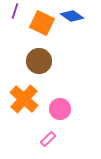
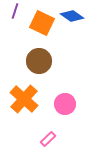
pink circle: moved 5 px right, 5 px up
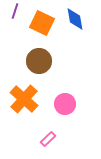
blue diamond: moved 3 px right, 3 px down; rotated 45 degrees clockwise
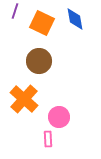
pink circle: moved 6 px left, 13 px down
pink rectangle: rotated 49 degrees counterclockwise
